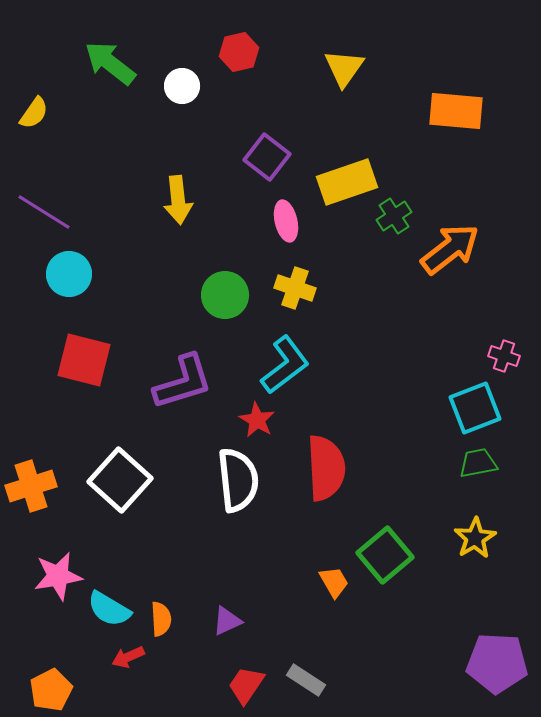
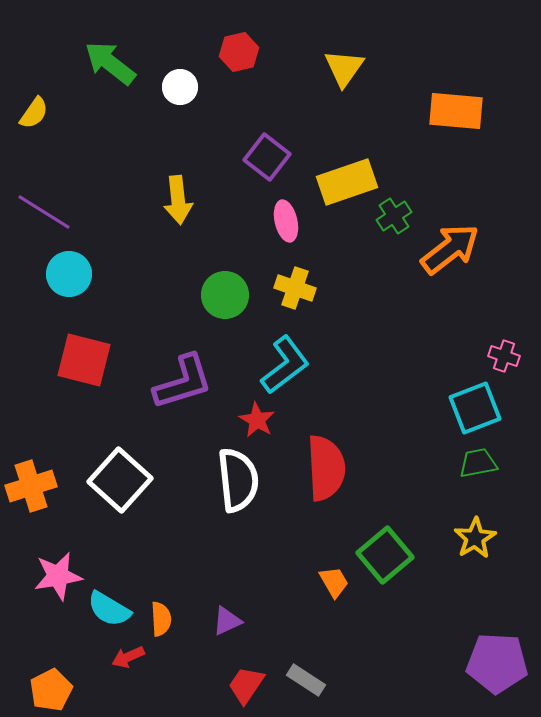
white circle: moved 2 px left, 1 px down
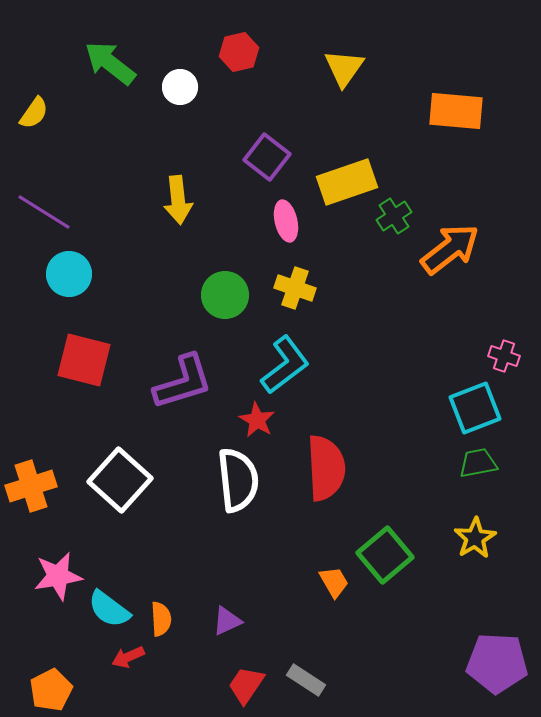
cyan semicircle: rotated 6 degrees clockwise
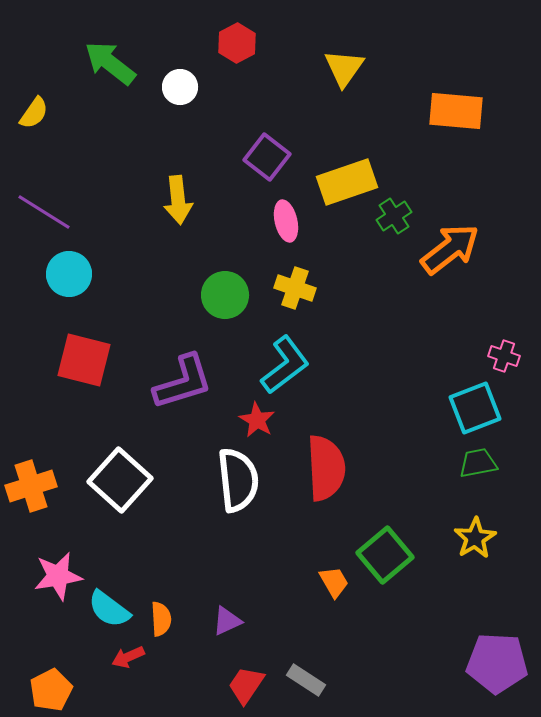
red hexagon: moved 2 px left, 9 px up; rotated 15 degrees counterclockwise
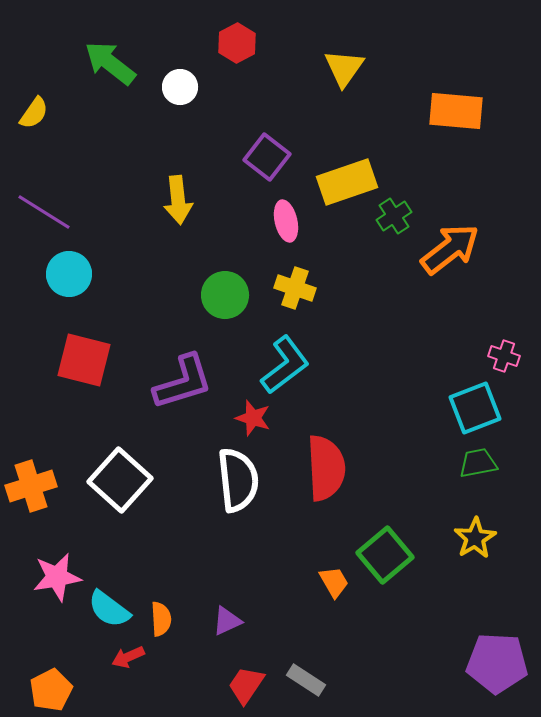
red star: moved 4 px left, 2 px up; rotated 12 degrees counterclockwise
pink star: moved 1 px left, 1 px down
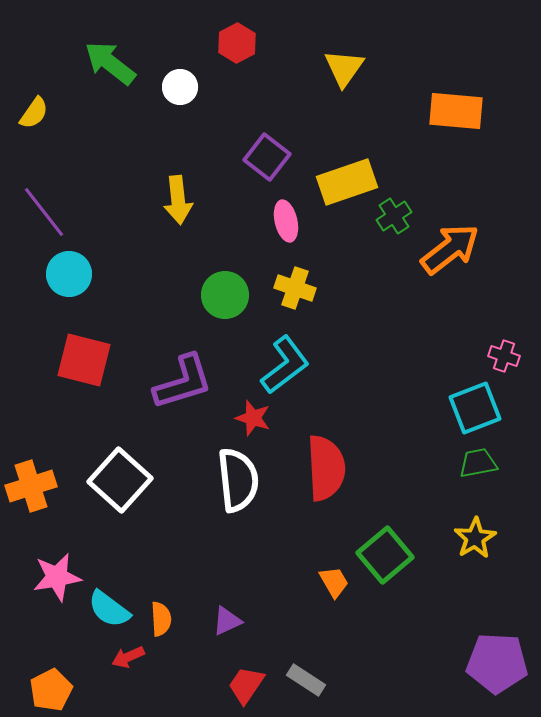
purple line: rotated 20 degrees clockwise
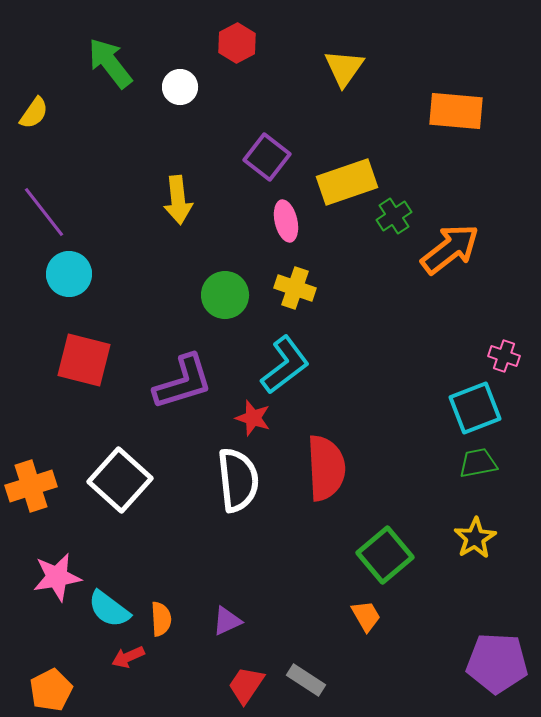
green arrow: rotated 14 degrees clockwise
orange trapezoid: moved 32 px right, 34 px down
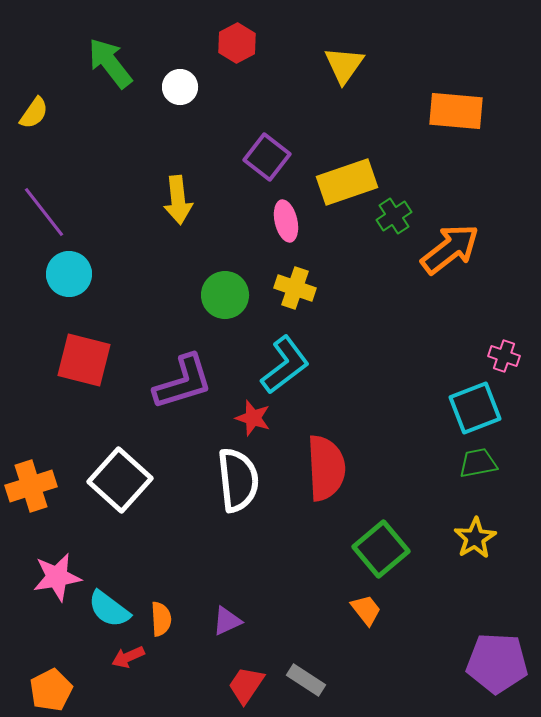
yellow triangle: moved 3 px up
green square: moved 4 px left, 6 px up
orange trapezoid: moved 6 px up; rotated 8 degrees counterclockwise
